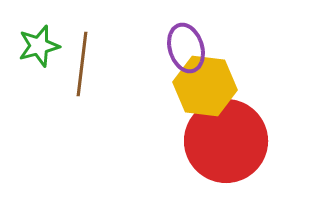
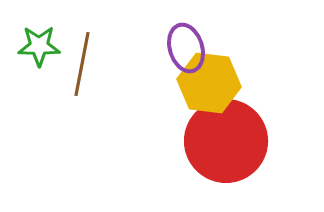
green star: rotated 15 degrees clockwise
brown line: rotated 4 degrees clockwise
yellow hexagon: moved 4 px right, 3 px up
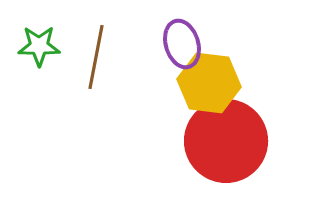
purple ellipse: moved 4 px left, 4 px up
brown line: moved 14 px right, 7 px up
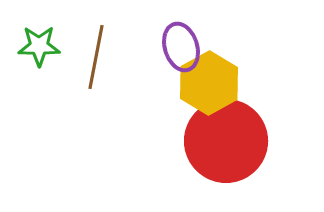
purple ellipse: moved 1 px left, 3 px down
yellow hexagon: rotated 24 degrees clockwise
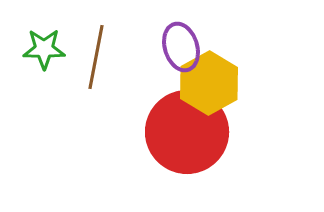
green star: moved 5 px right, 3 px down
red circle: moved 39 px left, 9 px up
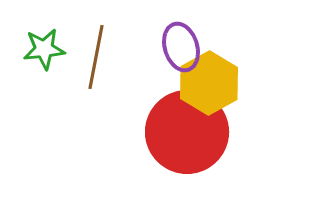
green star: rotated 6 degrees counterclockwise
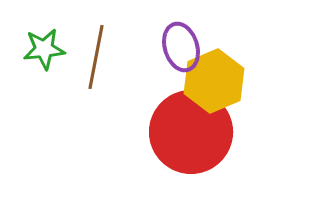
yellow hexagon: moved 5 px right, 2 px up; rotated 6 degrees clockwise
red circle: moved 4 px right
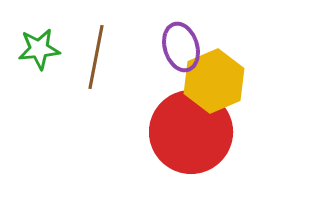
green star: moved 5 px left
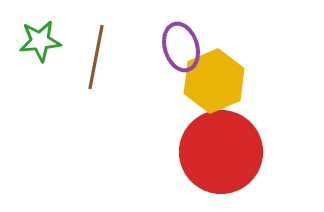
green star: moved 1 px right, 8 px up
red circle: moved 30 px right, 20 px down
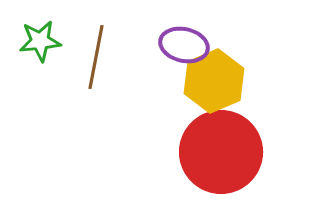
purple ellipse: moved 3 px right, 2 px up; rotated 60 degrees counterclockwise
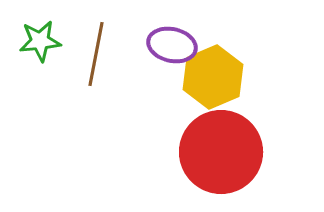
purple ellipse: moved 12 px left
brown line: moved 3 px up
yellow hexagon: moved 1 px left, 4 px up
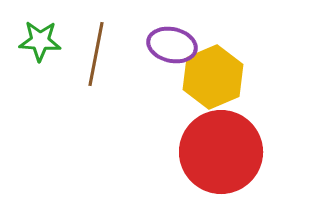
green star: rotated 9 degrees clockwise
